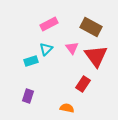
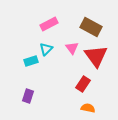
orange semicircle: moved 21 px right
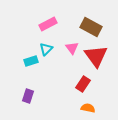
pink rectangle: moved 1 px left
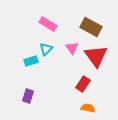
pink rectangle: rotated 60 degrees clockwise
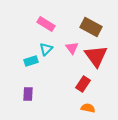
pink rectangle: moved 2 px left
purple rectangle: moved 2 px up; rotated 16 degrees counterclockwise
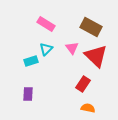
red triangle: rotated 10 degrees counterclockwise
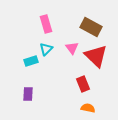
pink rectangle: rotated 42 degrees clockwise
red rectangle: rotated 56 degrees counterclockwise
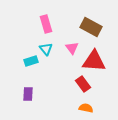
cyan triangle: rotated 24 degrees counterclockwise
red triangle: moved 2 px left, 5 px down; rotated 40 degrees counterclockwise
red rectangle: rotated 14 degrees counterclockwise
orange semicircle: moved 2 px left
